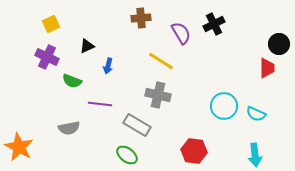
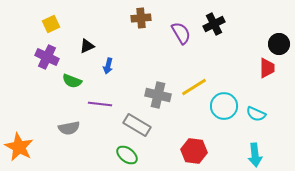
yellow line: moved 33 px right, 26 px down; rotated 64 degrees counterclockwise
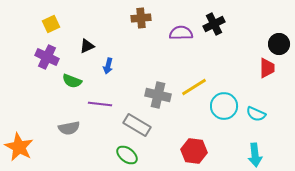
purple semicircle: rotated 60 degrees counterclockwise
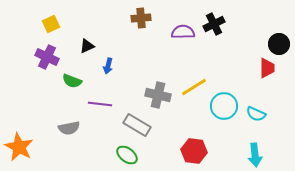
purple semicircle: moved 2 px right, 1 px up
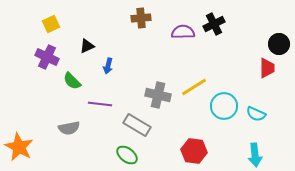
green semicircle: rotated 24 degrees clockwise
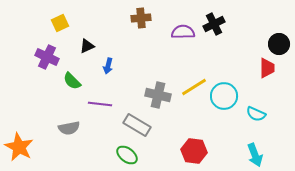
yellow square: moved 9 px right, 1 px up
cyan circle: moved 10 px up
cyan arrow: rotated 15 degrees counterclockwise
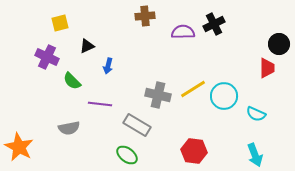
brown cross: moved 4 px right, 2 px up
yellow square: rotated 12 degrees clockwise
yellow line: moved 1 px left, 2 px down
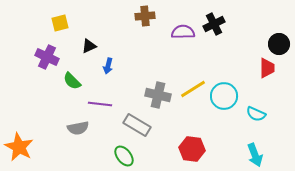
black triangle: moved 2 px right
gray semicircle: moved 9 px right
red hexagon: moved 2 px left, 2 px up
green ellipse: moved 3 px left, 1 px down; rotated 15 degrees clockwise
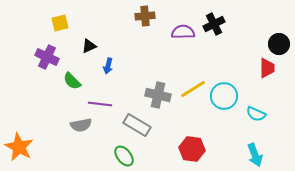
gray semicircle: moved 3 px right, 3 px up
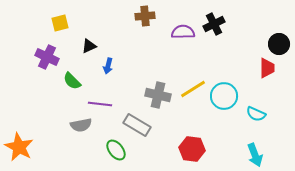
green ellipse: moved 8 px left, 6 px up
